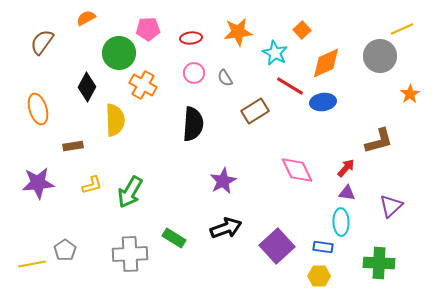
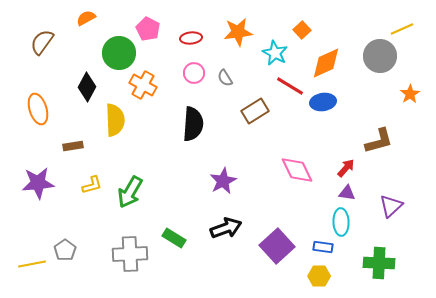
pink pentagon at (148, 29): rotated 30 degrees clockwise
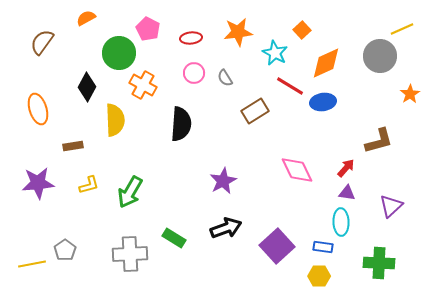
black semicircle at (193, 124): moved 12 px left
yellow L-shape at (92, 185): moved 3 px left
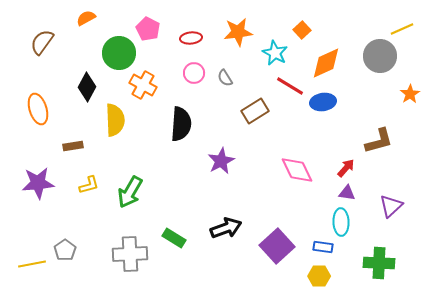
purple star at (223, 181): moved 2 px left, 20 px up
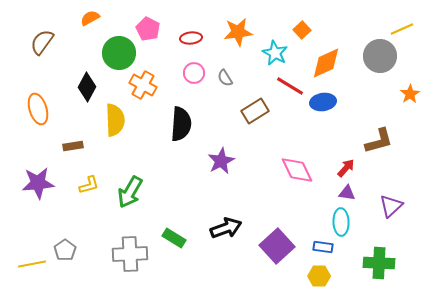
orange semicircle at (86, 18): moved 4 px right
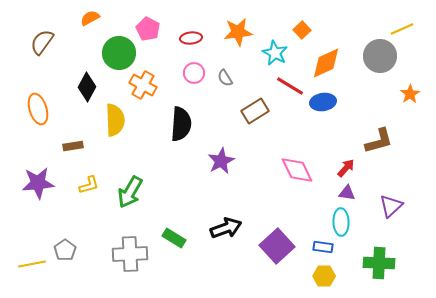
yellow hexagon at (319, 276): moved 5 px right
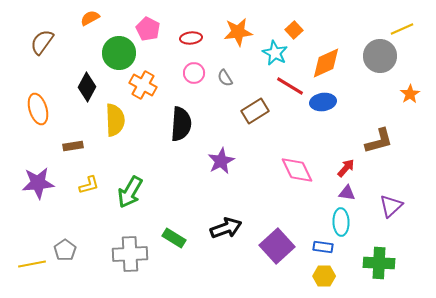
orange square at (302, 30): moved 8 px left
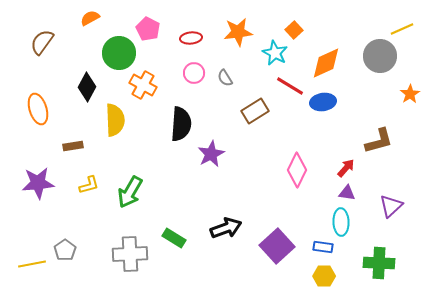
purple star at (221, 161): moved 10 px left, 7 px up
pink diamond at (297, 170): rotated 52 degrees clockwise
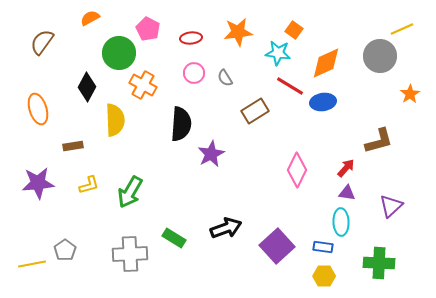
orange square at (294, 30): rotated 12 degrees counterclockwise
cyan star at (275, 53): moved 3 px right; rotated 20 degrees counterclockwise
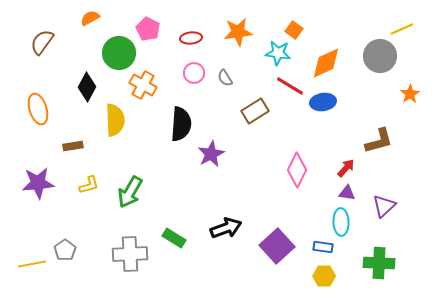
purple triangle at (391, 206): moved 7 px left
